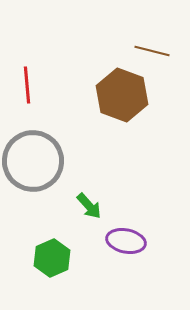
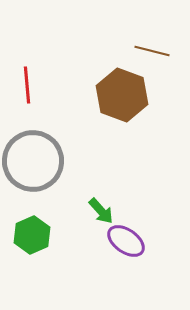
green arrow: moved 12 px right, 5 px down
purple ellipse: rotated 24 degrees clockwise
green hexagon: moved 20 px left, 23 px up
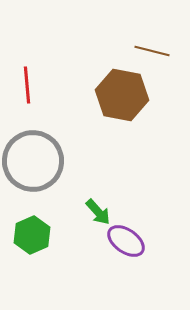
brown hexagon: rotated 9 degrees counterclockwise
green arrow: moved 3 px left, 1 px down
